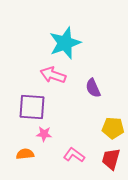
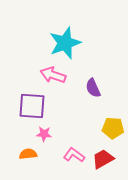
purple square: moved 1 px up
orange semicircle: moved 3 px right
red trapezoid: moved 8 px left; rotated 45 degrees clockwise
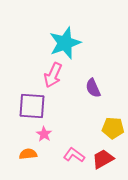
pink arrow: rotated 85 degrees counterclockwise
pink star: rotated 28 degrees clockwise
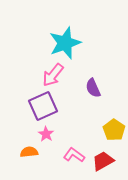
pink arrow: rotated 15 degrees clockwise
purple square: moved 11 px right; rotated 28 degrees counterclockwise
yellow pentagon: moved 1 px right, 2 px down; rotated 30 degrees clockwise
pink star: moved 2 px right
orange semicircle: moved 1 px right, 2 px up
red trapezoid: moved 2 px down
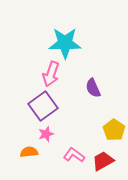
cyan star: rotated 20 degrees clockwise
pink arrow: moved 2 px left, 1 px up; rotated 20 degrees counterclockwise
purple square: rotated 12 degrees counterclockwise
pink star: rotated 21 degrees clockwise
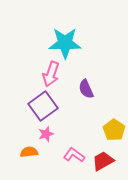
purple semicircle: moved 7 px left, 1 px down
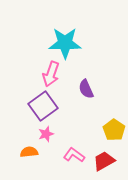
red trapezoid: moved 1 px right
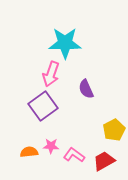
yellow pentagon: rotated 10 degrees clockwise
pink star: moved 5 px right, 12 px down; rotated 21 degrees clockwise
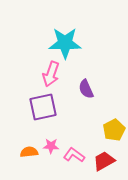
purple square: moved 1 px down; rotated 24 degrees clockwise
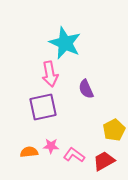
cyan star: rotated 24 degrees clockwise
pink arrow: moved 1 px left; rotated 30 degrees counterclockwise
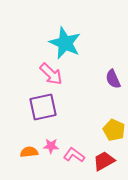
pink arrow: moved 1 px right; rotated 35 degrees counterclockwise
purple semicircle: moved 27 px right, 10 px up
yellow pentagon: rotated 20 degrees counterclockwise
